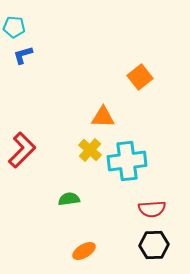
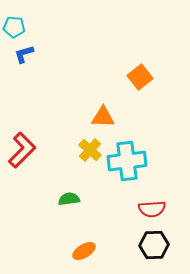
blue L-shape: moved 1 px right, 1 px up
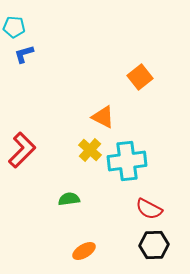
orange triangle: rotated 25 degrees clockwise
red semicircle: moved 3 px left; rotated 32 degrees clockwise
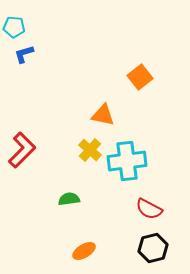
orange triangle: moved 2 px up; rotated 15 degrees counterclockwise
black hexagon: moved 1 px left, 3 px down; rotated 12 degrees counterclockwise
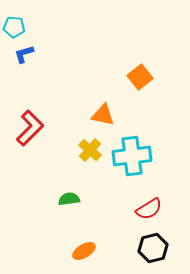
red L-shape: moved 8 px right, 22 px up
cyan cross: moved 5 px right, 5 px up
red semicircle: rotated 60 degrees counterclockwise
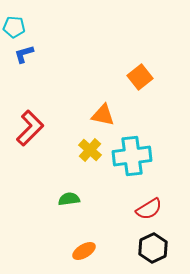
black hexagon: rotated 12 degrees counterclockwise
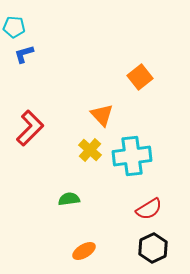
orange triangle: moved 1 px left; rotated 35 degrees clockwise
